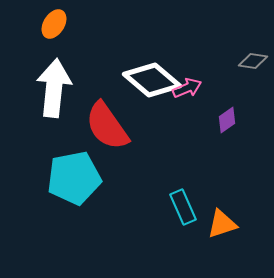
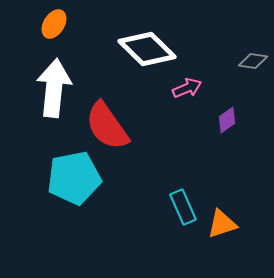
white diamond: moved 5 px left, 31 px up; rotated 4 degrees clockwise
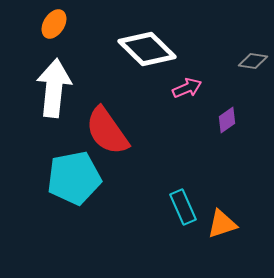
red semicircle: moved 5 px down
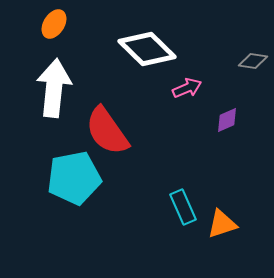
purple diamond: rotated 12 degrees clockwise
